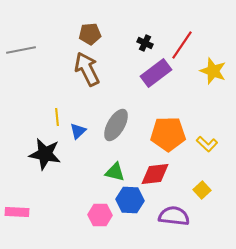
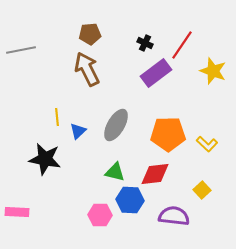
black star: moved 5 px down
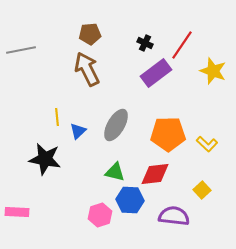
pink hexagon: rotated 20 degrees counterclockwise
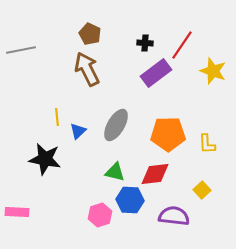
brown pentagon: rotated 30 degrees clockwise
black cross: rotated 21 degrees counterclockwise
yellow L-shape: rotated 45 degrees clockwise
